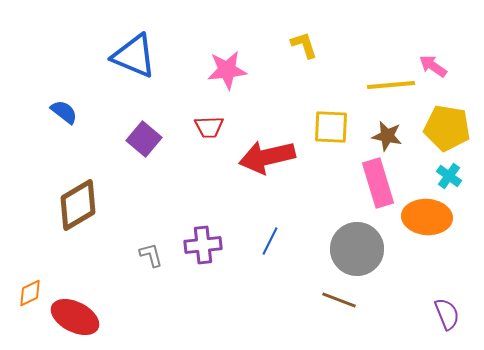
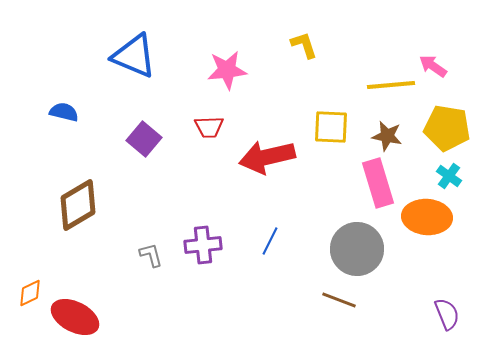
blue semicircle: rotated 24 degrees counterclockwise
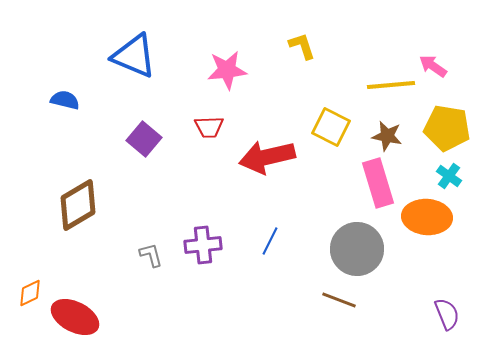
yellow L-shape: moved 2 px left, 1 px down
blue semicircle: moved 1 px right, 12 px up
yellow square: rotated 24 degrees clockwise
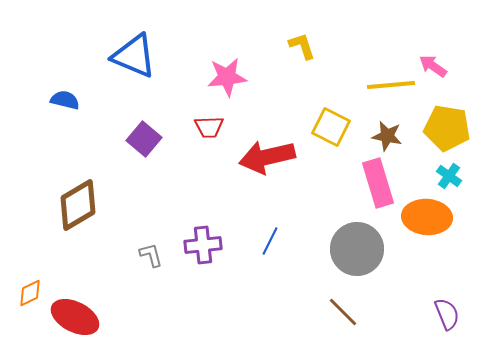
pink star: moved 7 px down
brown line: moved 4 px right, 12 px down; rotated 24 degrees clockwise
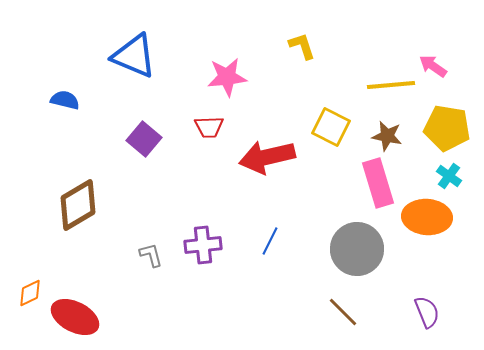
purple semicircle: moved 20 px left, 2 px up
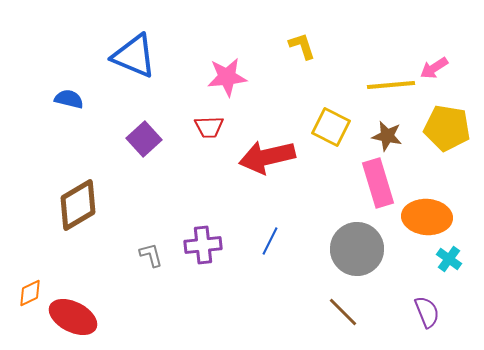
pink arrow: moved 1 px right, 2 px down; rotated 68 degrees counterclockwise
blue semicircle: moved 4 px right, 1 px up
purple square: rotated 8 degrees clockwise
cyan cross: moved 83 px down
red ellipse: moved 2 px left
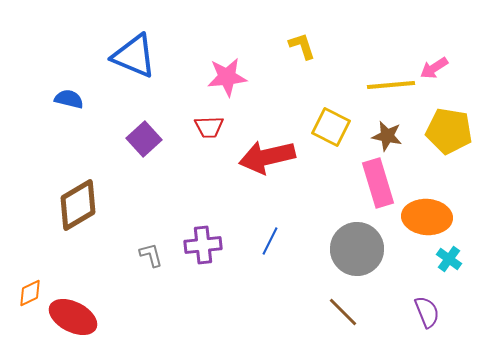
yellow pentagon: moved 2 px right, 3 px down
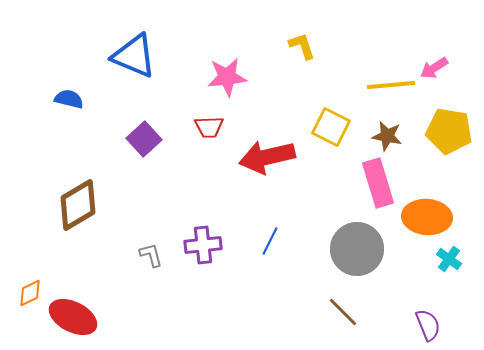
purple semicircle: moved 1 px right, 13 px down
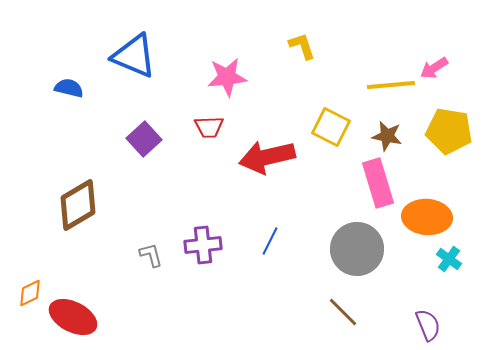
blue semicircle: moved 11 px up
